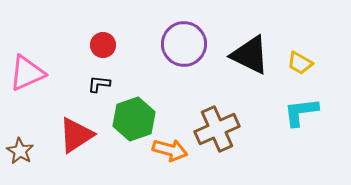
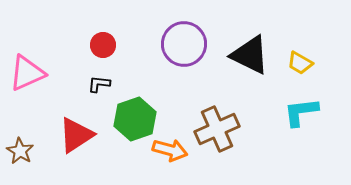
green hexagon: moved 1 px right
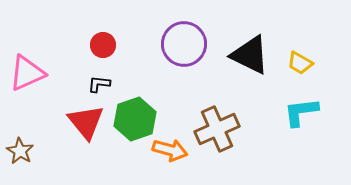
red triangle: moved 10 px right, 13 px up; rotated 36 degrees counterclockwise
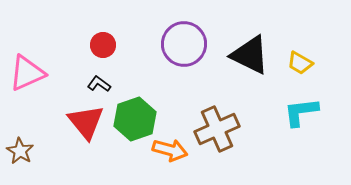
black L-shape: rotated 30 degrees clockwise
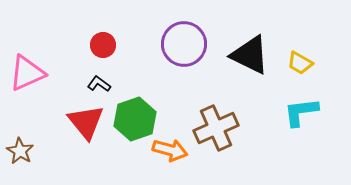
brown cross: moved 1 px left, 1 px up
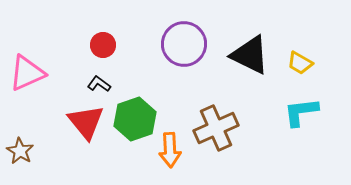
orange arrow: rotated 72 degrees clockwise
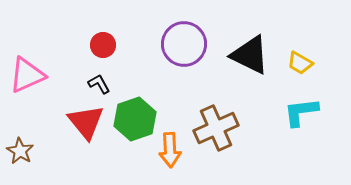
pink triangle: moved 2 px down
black L-shape: rotated 25 degrees clockwise
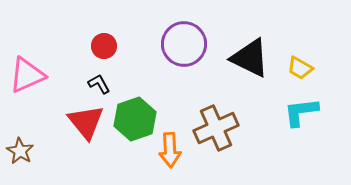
red circle: moved 1 px right, 1 px down
black triangle: moved 3 px down
yellow trapezoid: moved 5 px down
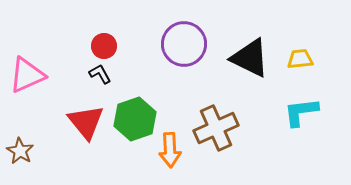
yellow trapezoid: moved 9 px up; rotated 144 degrees clockwise
black L-shape: moved 1 px right, 10 px up
